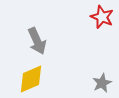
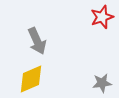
red star: rotated 30 degrees clockwise
gray star: rotated 18 degrees clockwise
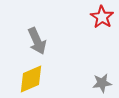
red star: rotated 20 degrees counterclockwise
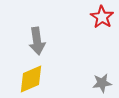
gray arrow: rotated 16 degrees clockwise
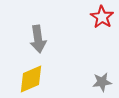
gray arrow: moved 1 px right, 2 px up
gray star: moved 1 px up
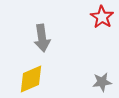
gray arrow: moved 4 px right, 1 px up
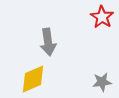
gray arrow: moved 6 px right, 4 px down
yellow diamond: moved 2 px right
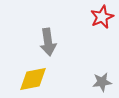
red star: rotated 15 degrees clockwise
yellow diamond: rotated 12 degrees clockwise
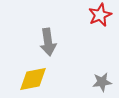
red star: moved 2 px left, 2 px up
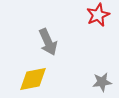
red star: moved 2 px left
gray arrow: rotated 16 degrees counterclockwise
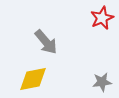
red star: moved 4 px right, 3 px down
gray arrow: moved 2 px left; rotated 16 degrees counterclockwise
